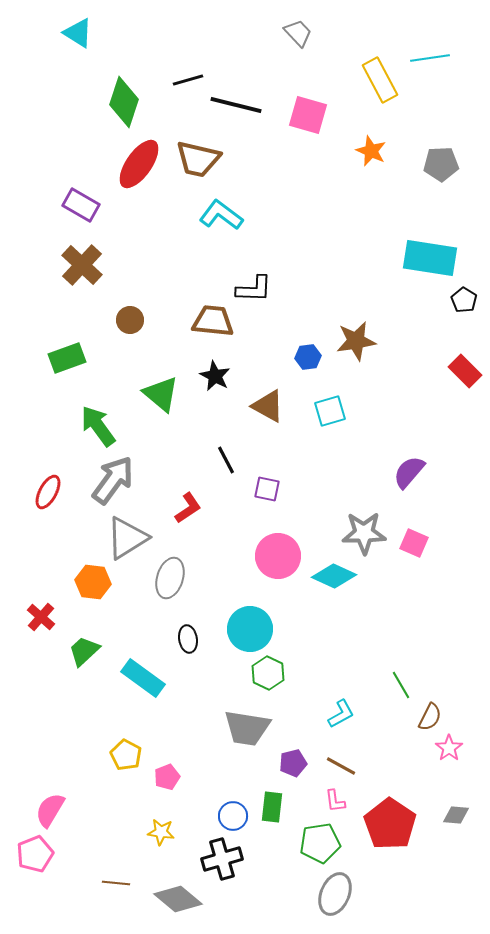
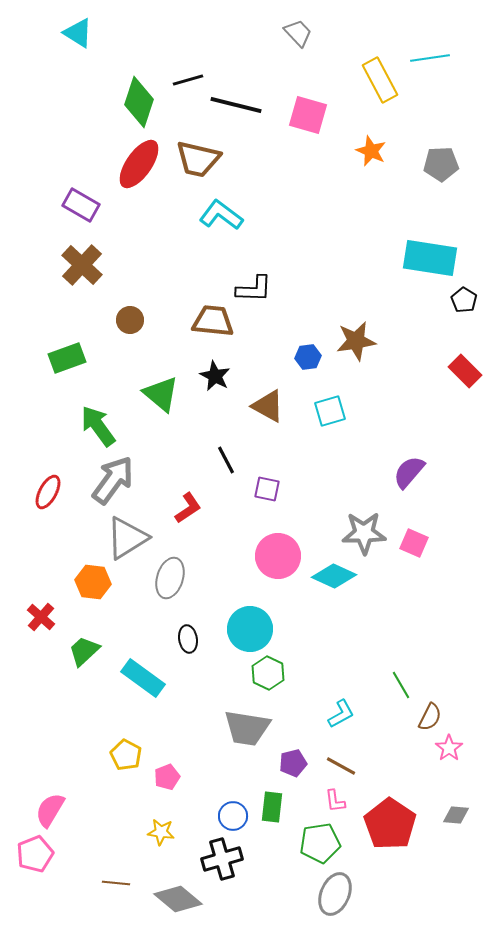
green diamond at (124, 102): moved 15 px right
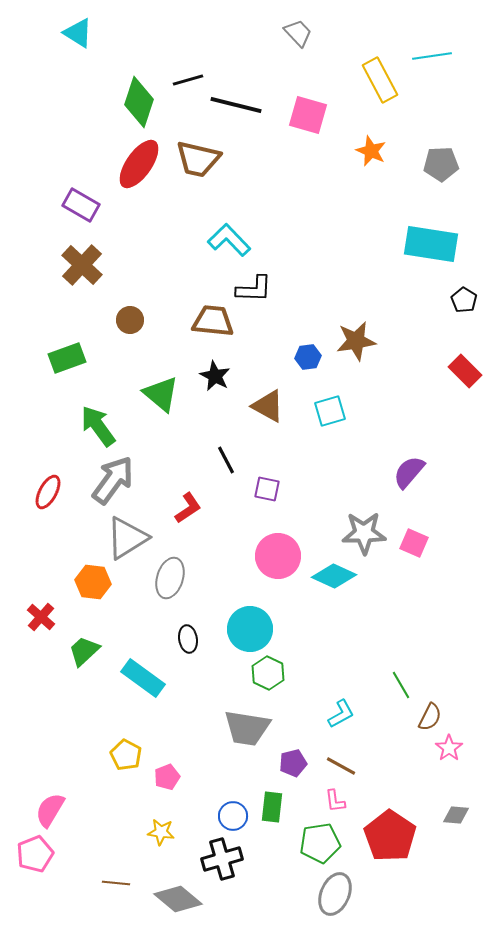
cyan line at (430, 58): moved 2 px right, 2 px up
cyan L-shape at (221, 215): moved 8 px right, 25 px down; rotated 9 degrees clockwise
cyan rectangle at (430, 258): moved 1 px right, 14 px up
red pentagon at (390, 824): moved 12 px down
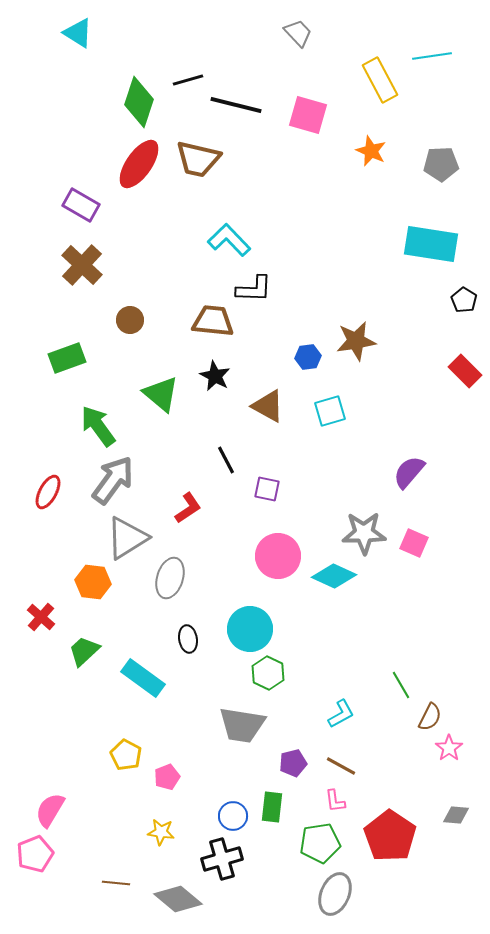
gray trapezoid at (247, 728): moved 5 px left, 3 px up
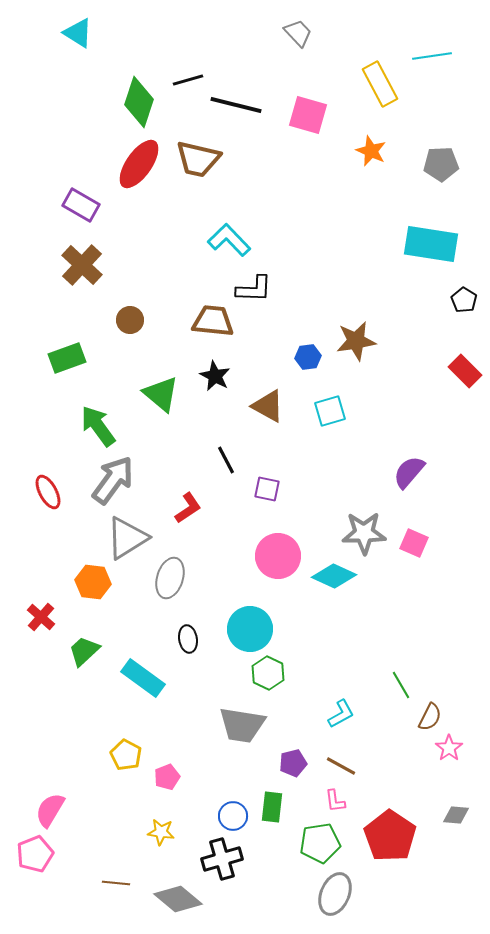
yellow rectangle at (380, 80): moved 4 px down
red ellipse at (48, 492): rotated 56 degrees counterclockwise
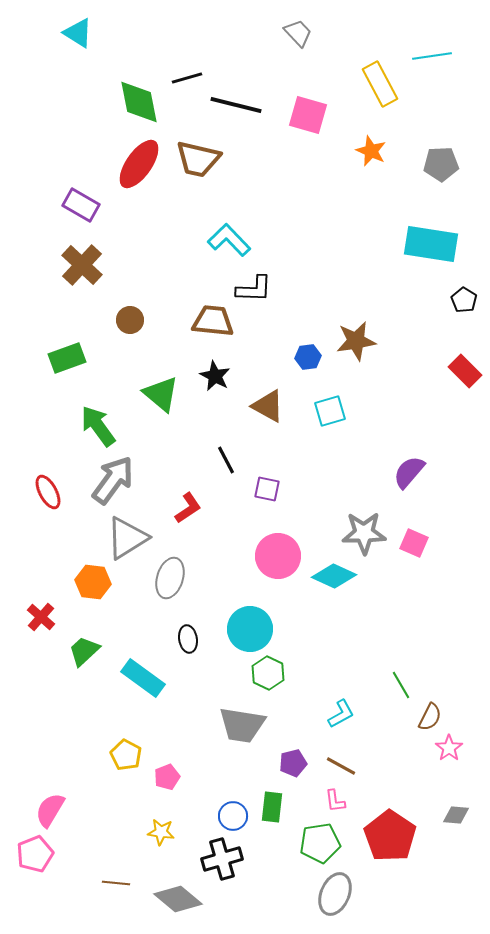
black line at (188, 80): moved 1 px left, 2 px up
green diamond at (139, 102): rotated 30 degrees counterclockwise
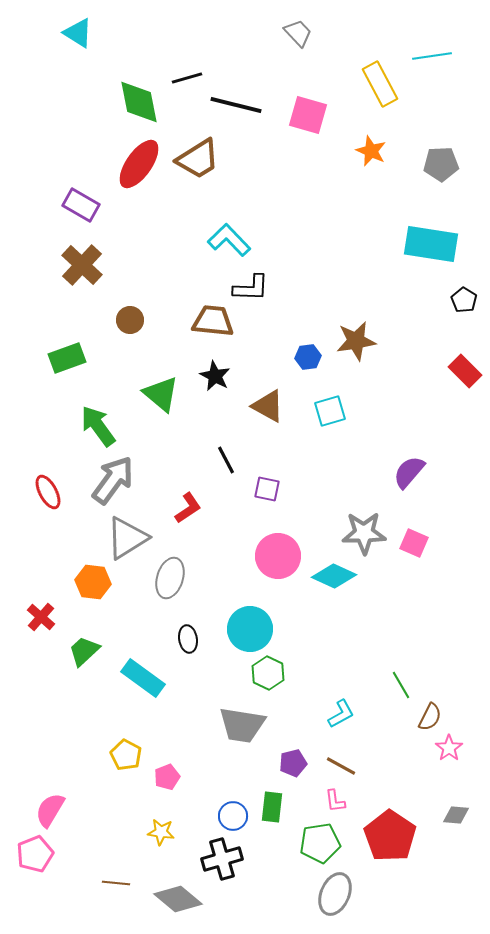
brown trapezoid at (198, 159): rotated 45 degrees counterclockwise
black L-shape at (254, 289): moved 3 px left, 1 px up
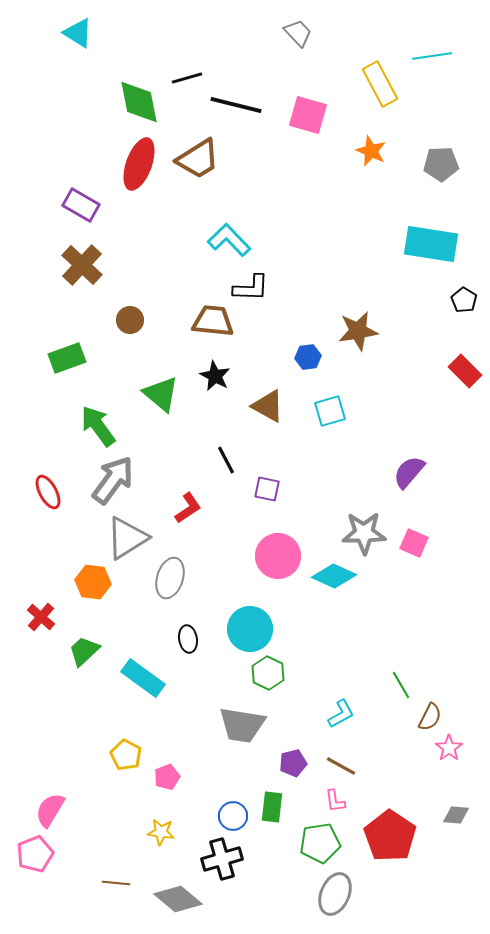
red ellipse at (139, 164): rotated 15 degrees counterclockwise
brown star at (356, 341): moved 2 px right, 10 px up
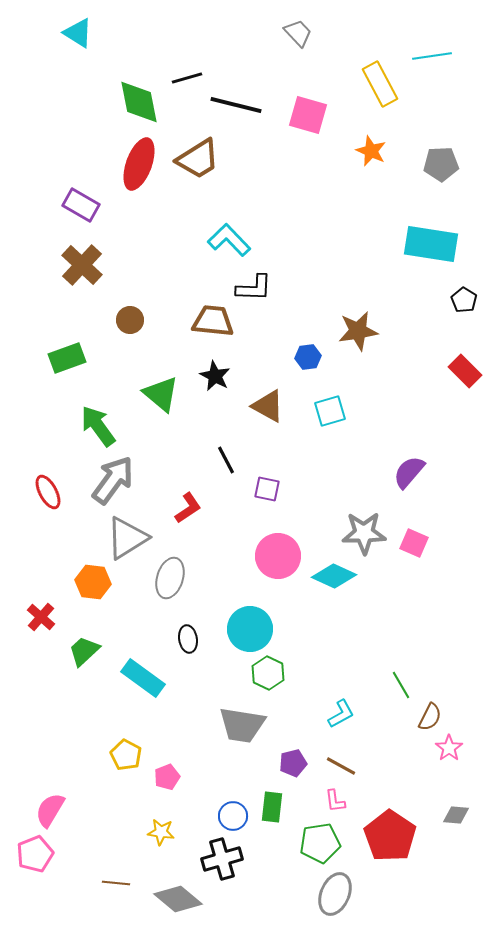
black L-shape at (251, 288): moved 3 px right
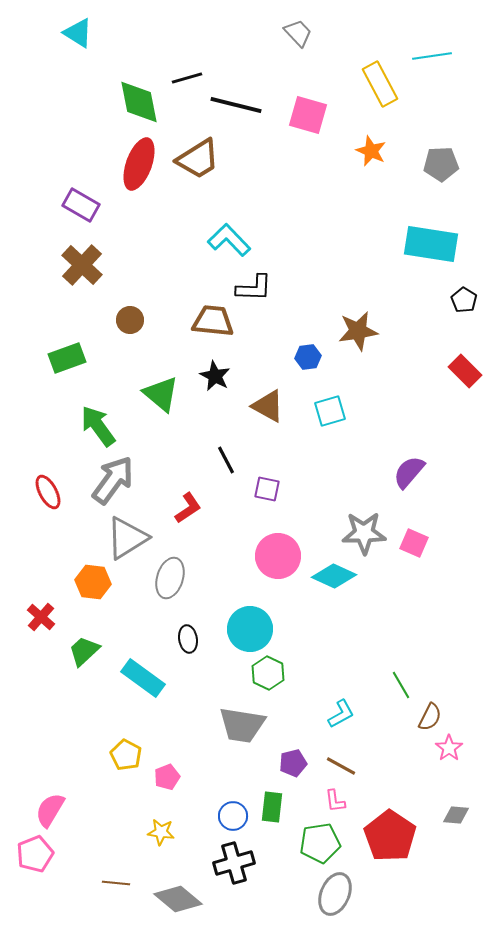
black cross at (222, 859): moved 12 px right, 4 px down
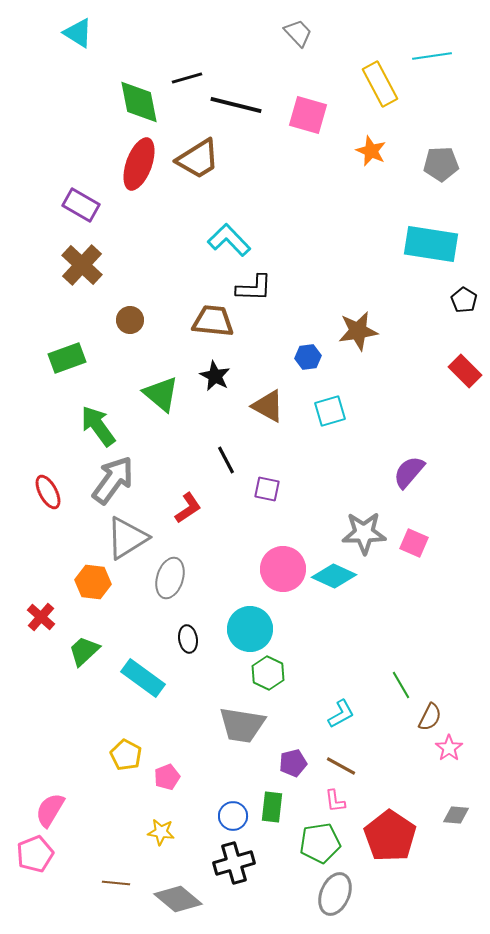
pink circle at (278, 556): moved 5 px right, 13 px down
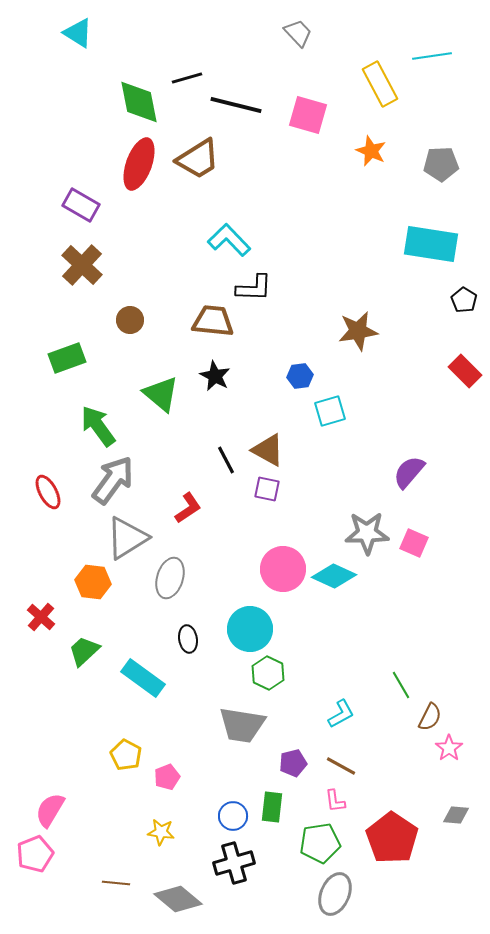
blue hexagon at (308, 357): moved 8 px left, 19 px down
brown triangle at (268, 406): moved 44 px down
gray star at (364, 533): moved 3 px right
red pentagon at (390, 836): moved 2 px right, 2 px down
